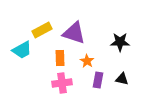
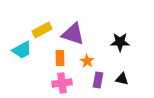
purple triangle: moved 1 px left, 1 px down
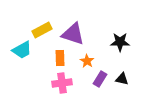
purple rectangle: moved 2 px right, 1 px up; rotated 21 degrees clockwise
